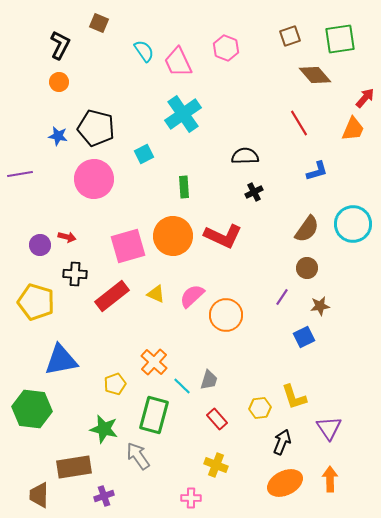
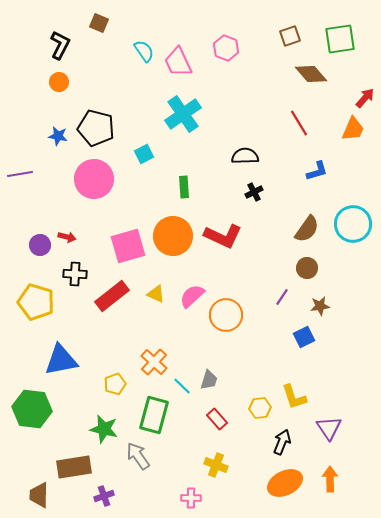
brown diamond at (315, 75): moved 4 px left, 1 px up
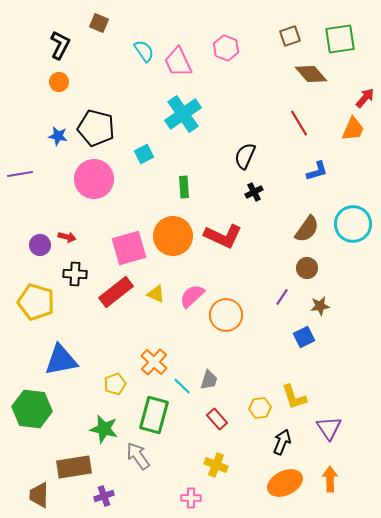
black semicircle at (245, 156): rotated 64 degrees counterclockwise
pink square at (128, 246): moved 1 px right, 2 px down
red rectangle at (112, 296): moved 4 px right, 4 px up
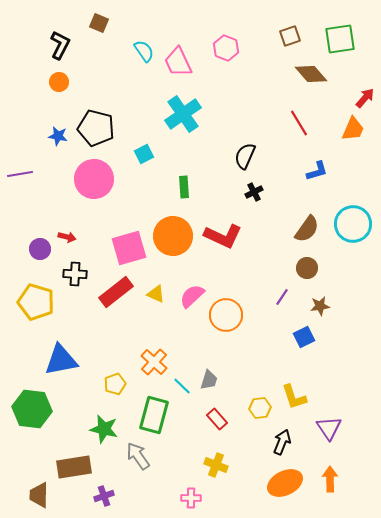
purple circle at (40, 245): moved 4 px down
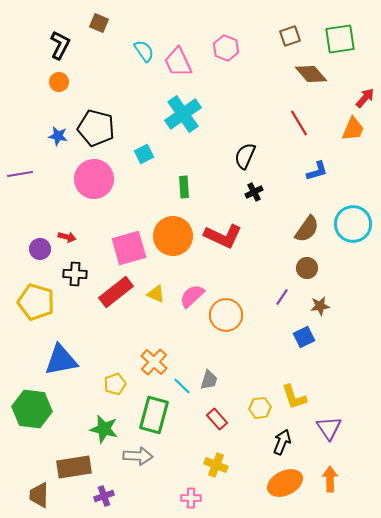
gray arrow at (138, 456): rotated 128 degrees clockwise
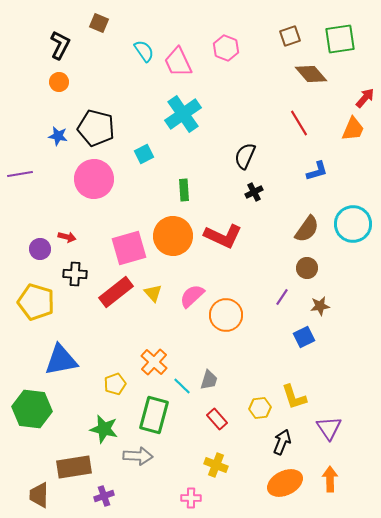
green rectangle at (184, 187): moved 3 px down
yellow triangle at (156, 294): moved 3 px left, 1 px up; rotated 24 degrees clockwise
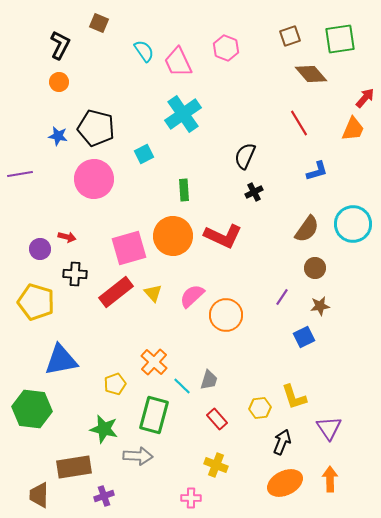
brown circle at (307, 268): moved 8 px right
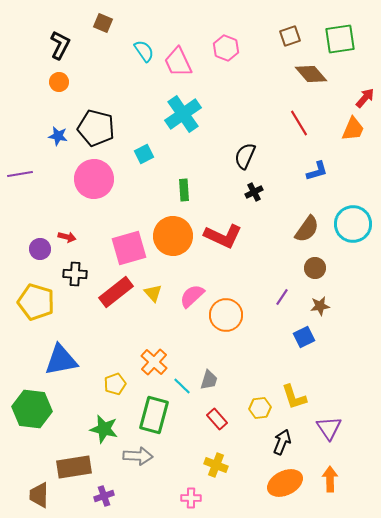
brown square at (99, 23): moved 4 px right
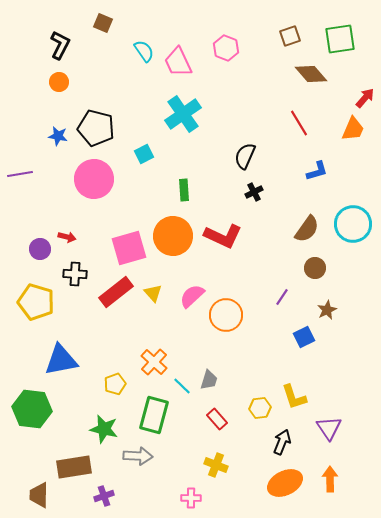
brown star at (320, 306): moved 7 px right, 4 px down; rotated 18 degrees counterclockwise
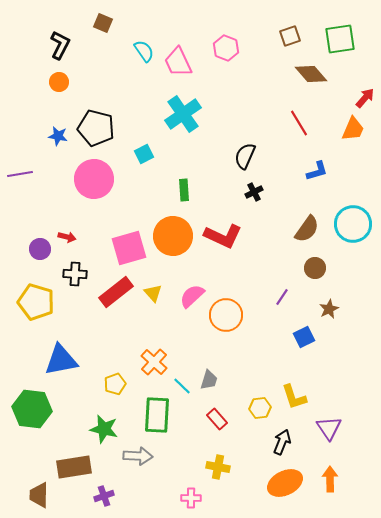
brown star at (327, 310): moved 2 px right, 1 px up
green rectangle at (154, 415): moved 3 px right; rotated 12 degrees counterclockwise
yellow cross at (216, 465): moved 2 px right, 2 px down; rotated 10 degrees counterclockwise
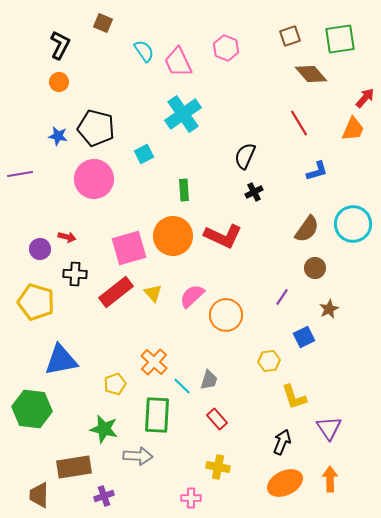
yellow hexagon at (260, 408): moved 9 px right, 47 px up
